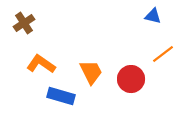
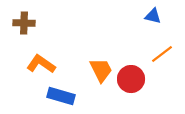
brown cross: rotated 35 degrees clockwise
orange line: moved 1 px left
orange trapezoid: moved 10 px right, 2 px up
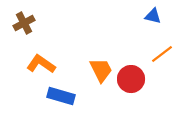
brown cross: rotated 30 degrees counterclockwise
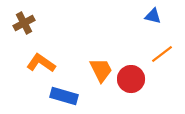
orange L-shape: moved 1 px up
blue rectangle: moved 3 px right
